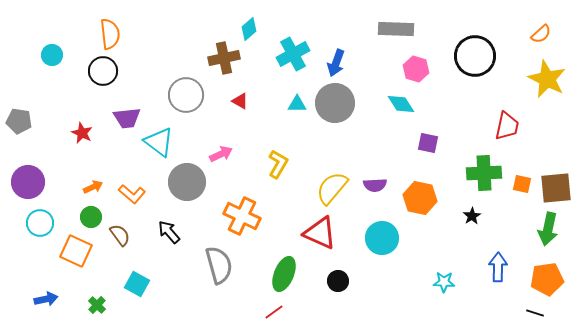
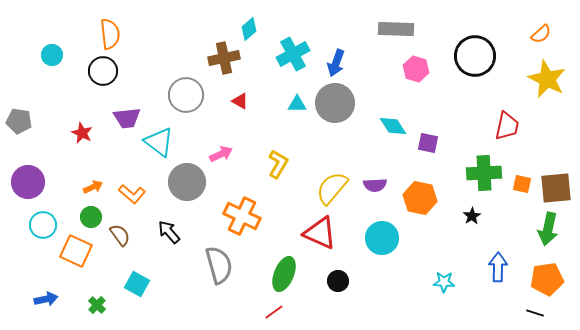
cyan diamond at (401, 104): moved 8 px left, 22 px down
cyan circle at (40, 223): moved 3 px right, 2 px down
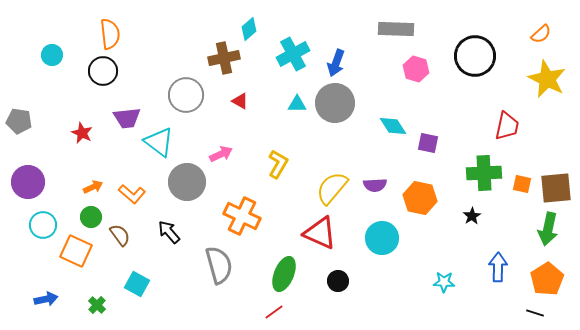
orange pentagon at (547, 279): rotated 24 degrees counterclockwise
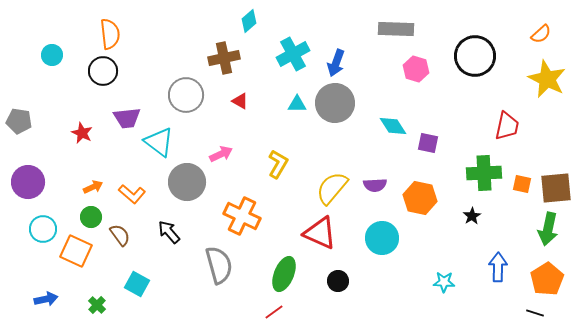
cyan diamond at (249, 29): moved 8 px up
cyan circle at (43, 225): moved 4 px down
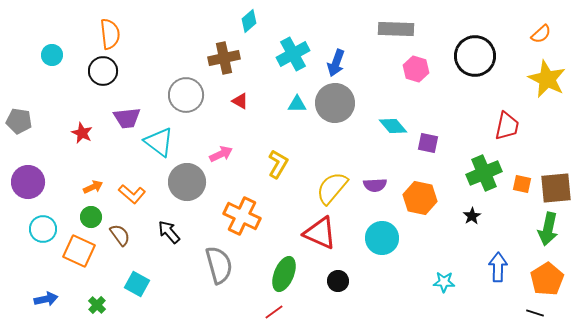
cyan diamond at (393, 126): rotated 8 degrees counterclockwise
green cross at (484, 173): rotated 20 degrees counterclockwise
orange square at (76, 251): moved 3 px right
